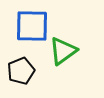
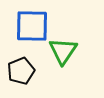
green triangle: rotated 20 degrees counterclockwise
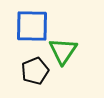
black pentagon: moved 14 px right
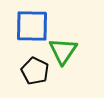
black pentagon: rotated 24 degrees counterclockwise
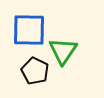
blue square: moved 3 px left, 4 px down
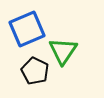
blue square: moved 2 px left, 1 px up; rotated 24 degrees counterclockwise
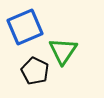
blue square: moved 2 px left, 2 px up
